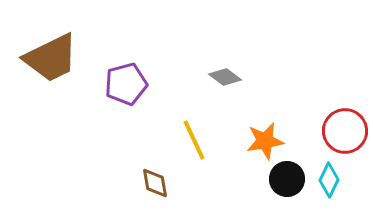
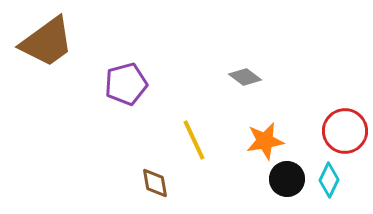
brown trapezoid: moved 4 px left, 16 px up; rotated 10 degrees counterclockwise
gray diamond: moved 20 px right
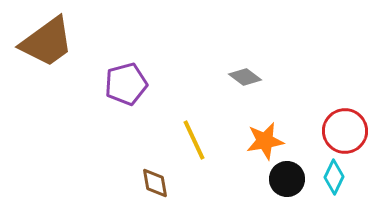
cyan diamond: moved 5 px right, 3 px up
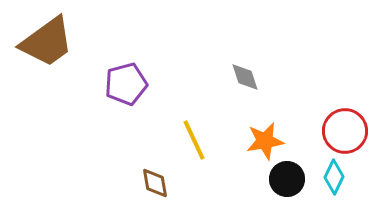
gray diamond: rotated 36 degrees clockwise
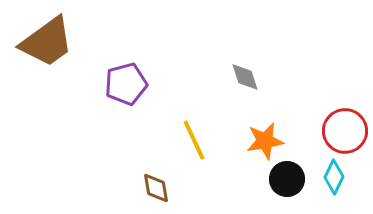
brown diamond: moved 1 px right, 5 px down
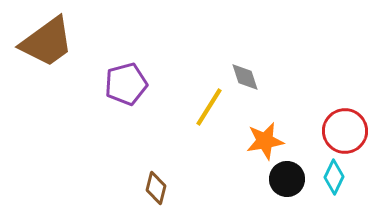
yellow line: moved 15 px right, 33 px up; rotated 57 degrees clockwise
brown diamond: rotated 24 degrees clockwise
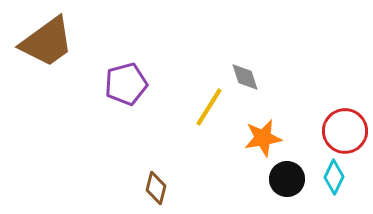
orange star: moved 2 px left, 3 px up
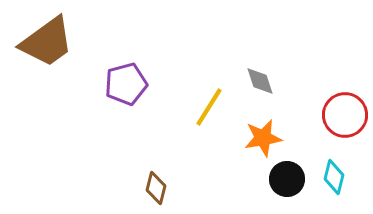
gray diamond: moved 15 px right, 4 px down
red circle: moved 16 px up
cyan diamond: rotated 12 degrees counterclockwise
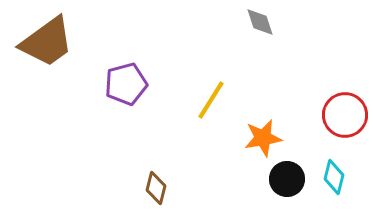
gray diamond: moved 59 px up
yellow line: moved 2 px right, 7 px up
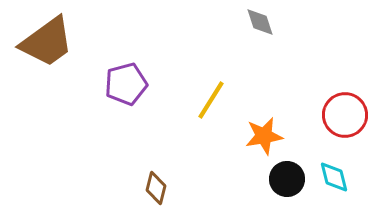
orange star: moved 1 px right, 2 px up
cyan diamond: rotated 28 degrees counterclockwise
